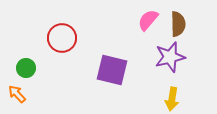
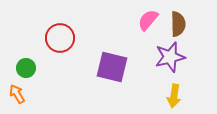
red circle: moved 2 px left
purple square: moved 3 px up
orange arrow: rotated 12 degrees clockwise
yellow arrow: moved 2 px right, 3 px up
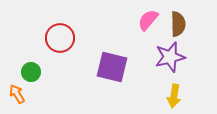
green circle: moved 5 px right, 4 px down
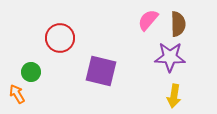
purple star: rotated 16 degrees clockwise
purple square: moved 11 px left, 4 px down
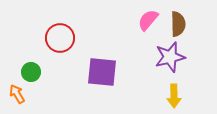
purple star: rotated 16 degrees counterclockwise
purple square: moved 1 px right, 1 px down; rotated 8 degrees counterclockwise
yellow arrow: rotated 10 degrees counterclockwise
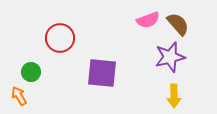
pink semicircle: rotated 150 degrees counterclockwise
brown semicircle: rotated 40 degrees counterclockwise
purple square: moved 1 px down
orange arrow: moved 2 px right, 2 px down
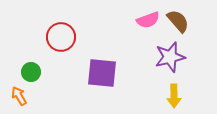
brown semicircle: moved 3 px up
red circle: moved 1 px right, 1 px up
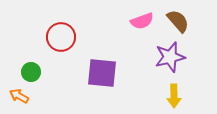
pink semicircle: moved 6 px left, 1 px down
orange arrow: rotated 30 degrees counterclockwise
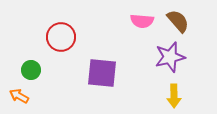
pink semicircle: rotated 25 degrees clockwise
green circle: moved 2 px up
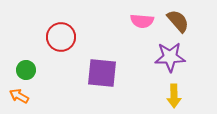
purple star: rotated 12 degrees clockwise
green circle: moved 5 px left
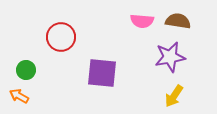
brown semicircle: rotated 40 degrees counterclockwise
purple star: rotated 8 degrees counterclockwise
yellow arrow: rotated 35 degrees clockwise
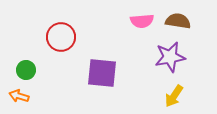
pink semicircle: rotated 10 degrees counterclockwise
orange arrow: rotated 12 degrees counterclockwise
